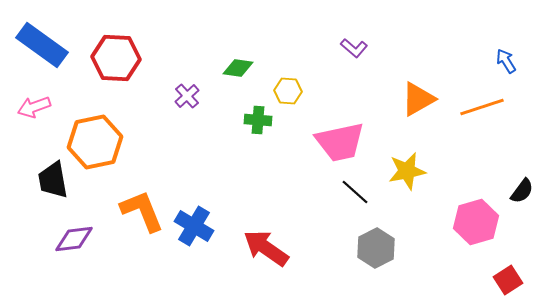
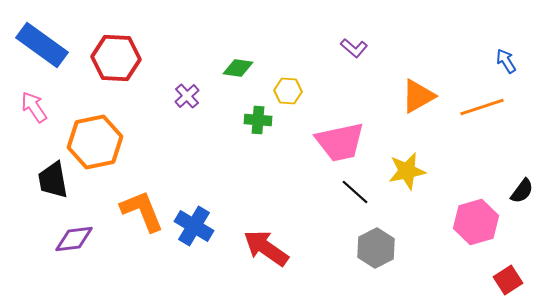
orange triangle: moved 3 px up
pink arrow: rotated 76 degrees clockwise
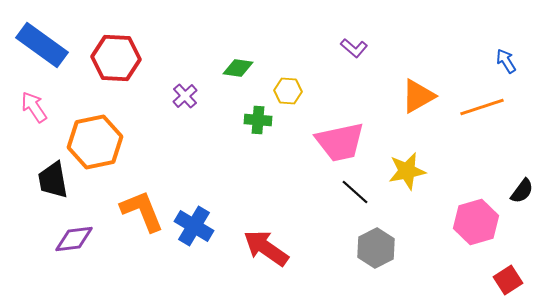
purple cross: moved 2 px left
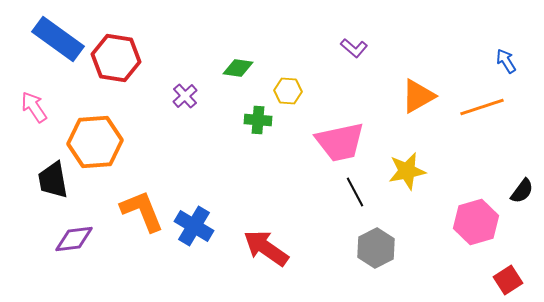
blue rectangle: moved 16 px right, 6 px up
red hexagon: rotated 6 degrees clockwise
orange hexagon: rotated 8 degrees clockwise
black line: rotated 20 degrees clockwise
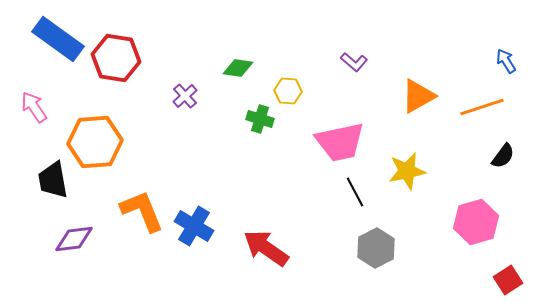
purple L-shape: moved 14 px down
green cross: moved 2 px right, 1 px up; rotated 12 degrees clockwise
black semicircle: moved 19 px left, 35 px up
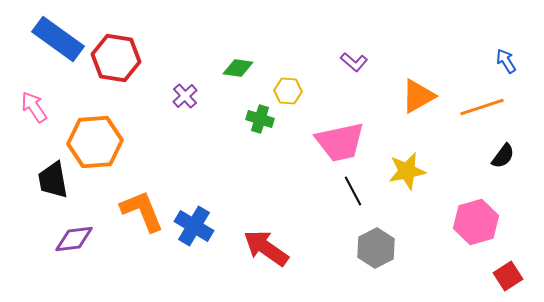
black line: moved 2 px left, 1 px up
red square: moved 4 px up
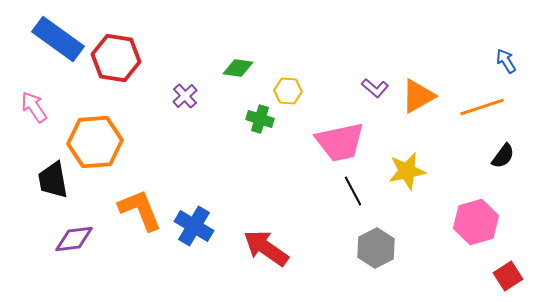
purple L-shape: moved 21 px right, 26 px down
orange L-shape: moved 2 px left, 1 px up
